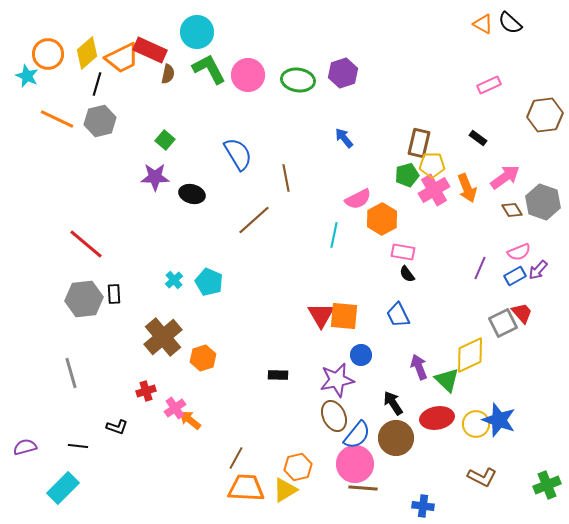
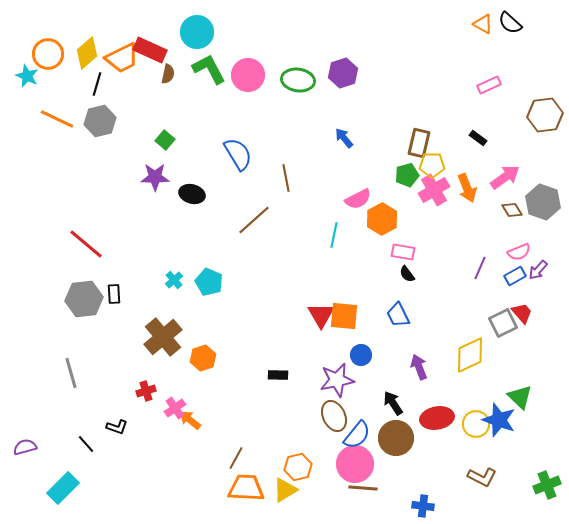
green triangle at (447, 380): moved 73 px right, 17 px down
black line at (78, 446): moved 8 px right, 2 px up; rotated 42 degrees clockwise
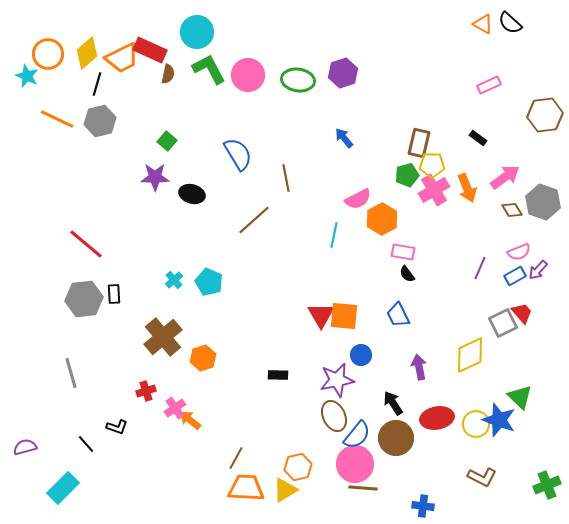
green square at (165, 140): moved 2 px right, 1 px down
purple arrow at (419, 367): rotated 10 degrees clockwise
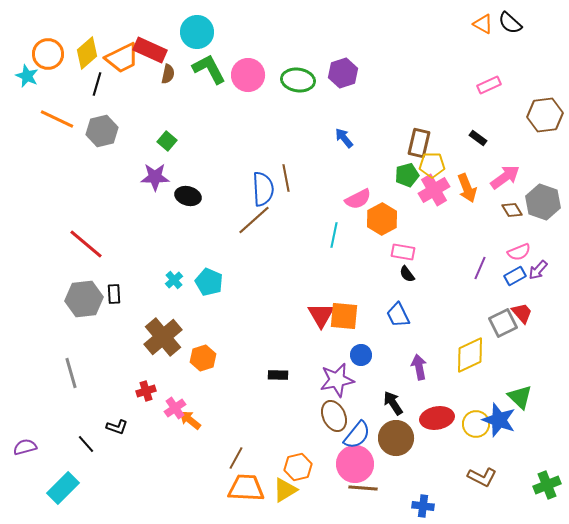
gray hexagon at (100, 121): moved 2 px right, 10 px down
blue semicircle at (238, 154): moved 25 px right, 35 px down; rotated 28 degrees clockwise
black ellipse at (192, 194): moved 4 px left, 2 px down
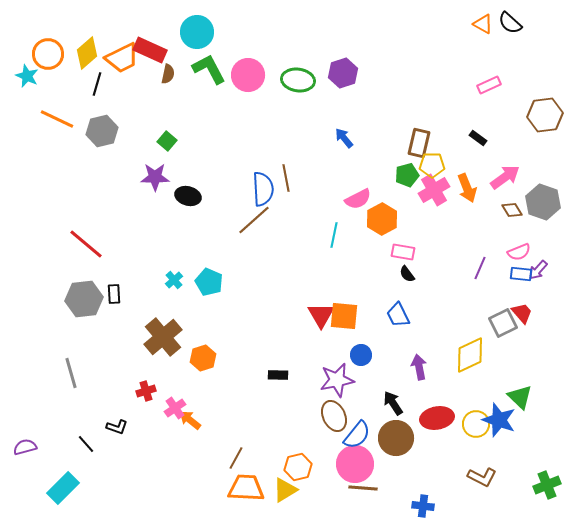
blue rectangle at (515, 276): moved 6 px right, 2 px up; rotated 35 degrees clockwise
